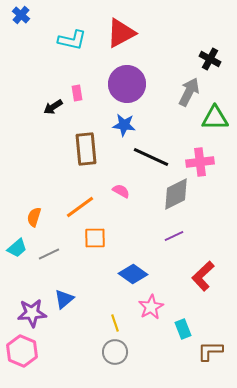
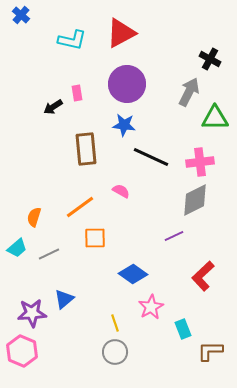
gray diamond: moved 19 px right, 6 px down
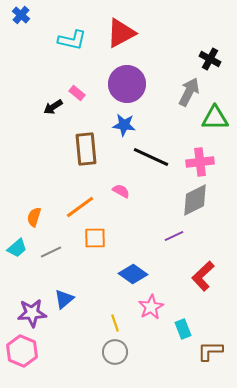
pink rectangle: rotated 42 degrees counterclockwise
gray line: moved 2 px right, 2 px up
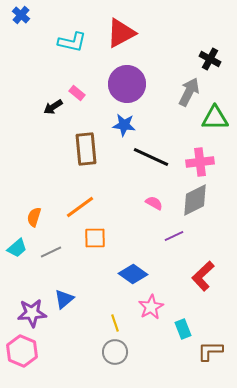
cyan L-shape: moved 2 px down
pink semicircle: moved 33 px right, 12 px down
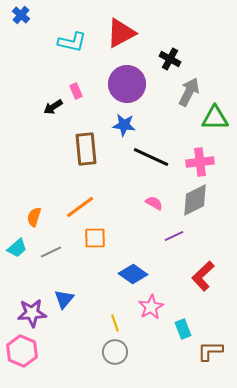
black cross: moved 40 px left
pink rectangle: moved 1 px left, 2 px up; rotated 28 degrees clockwise
blue triangle: rotated 10 degrees counterclockwise
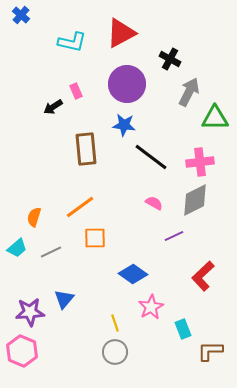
black line: rotated 12 degrees clockwise
purple star: moved 2 px left, 1 px up
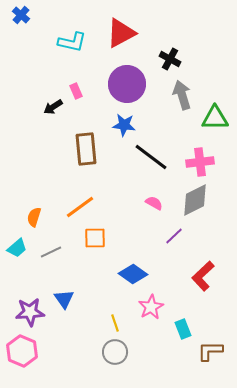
gray arrow: moved 7 px left, 3 px down; rotated 44 degrees counterclockwise
purple line: rotated 18 degrees counterclockwise
blue triangle: rotated 15 degrees counterclockwise
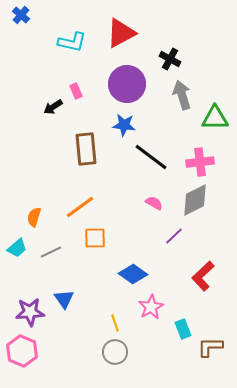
brown L-shape: moved 4 px up
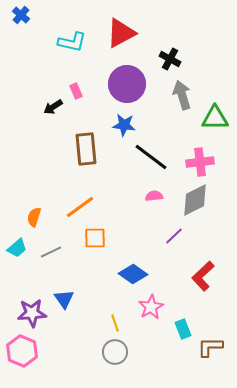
pink semicircle: moved 7 px up; rotated 36 degrees counterclockwise
purple star: moved 2 px right, 1 px down
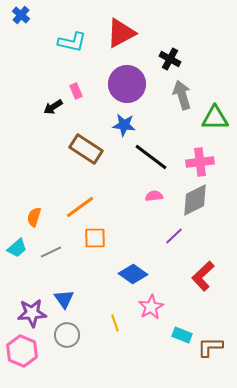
brown rectangle: rotated 52 degrees counterclockwise
cyan rectangle: moved 1 px left, 6 px down; rotated 48 degrees counterclockwise
gray circle: moved 48 px left, 17 px up
